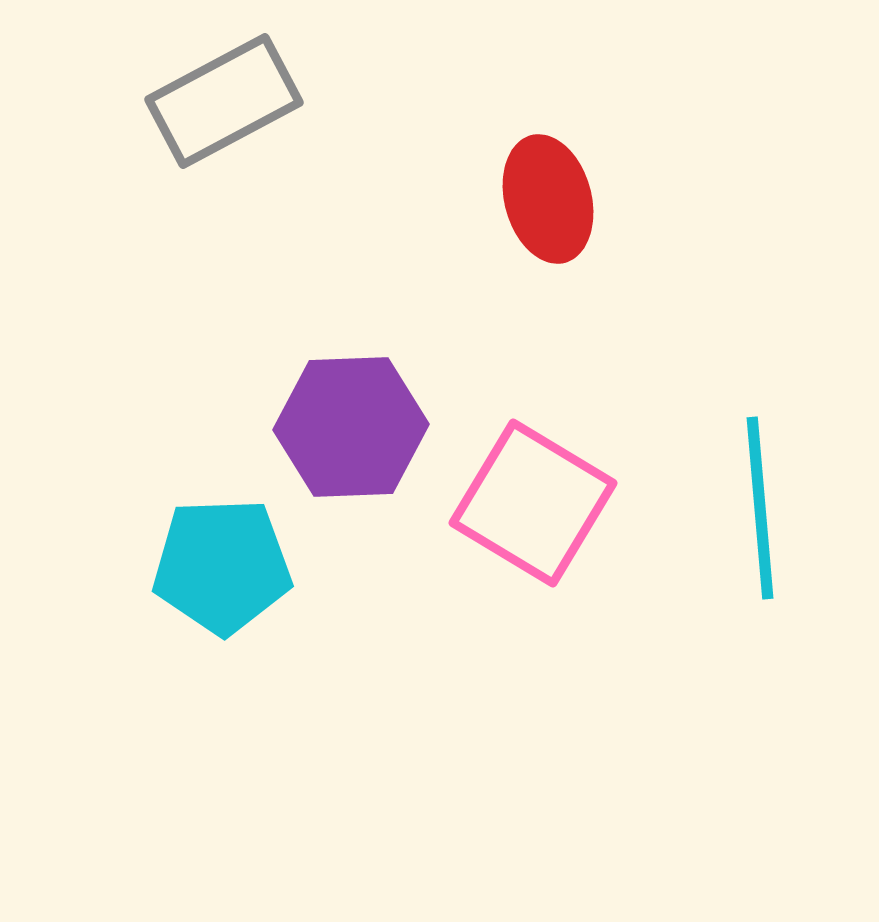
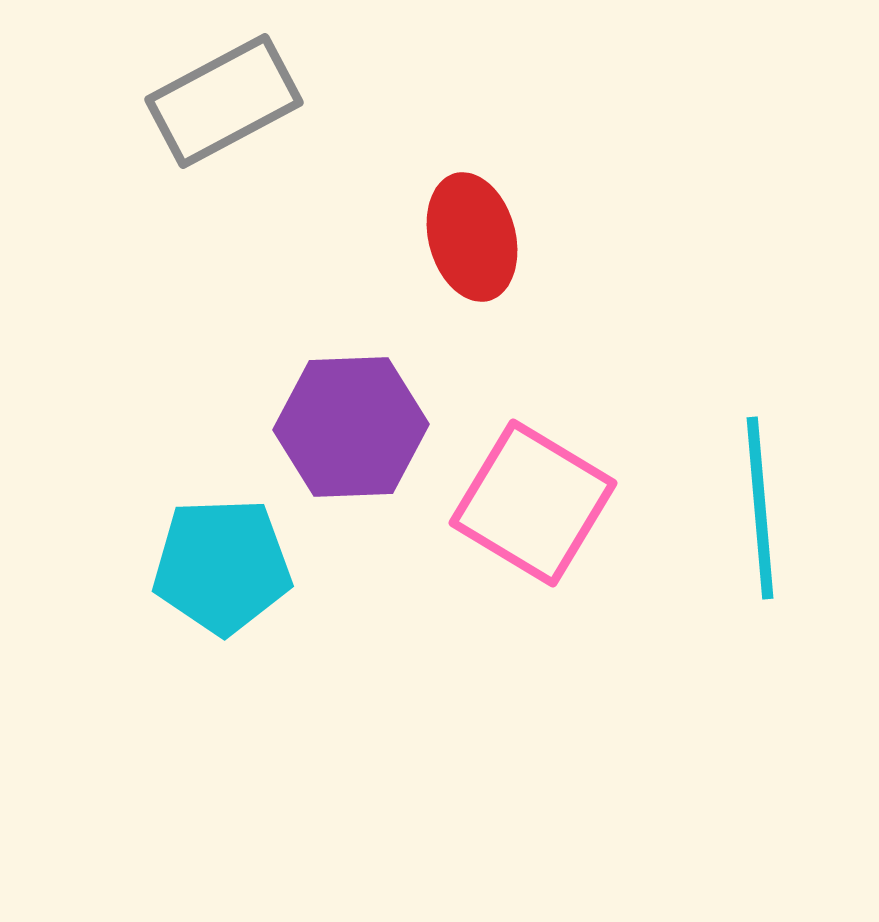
red ellipse: moved 76 px left, 38 px down
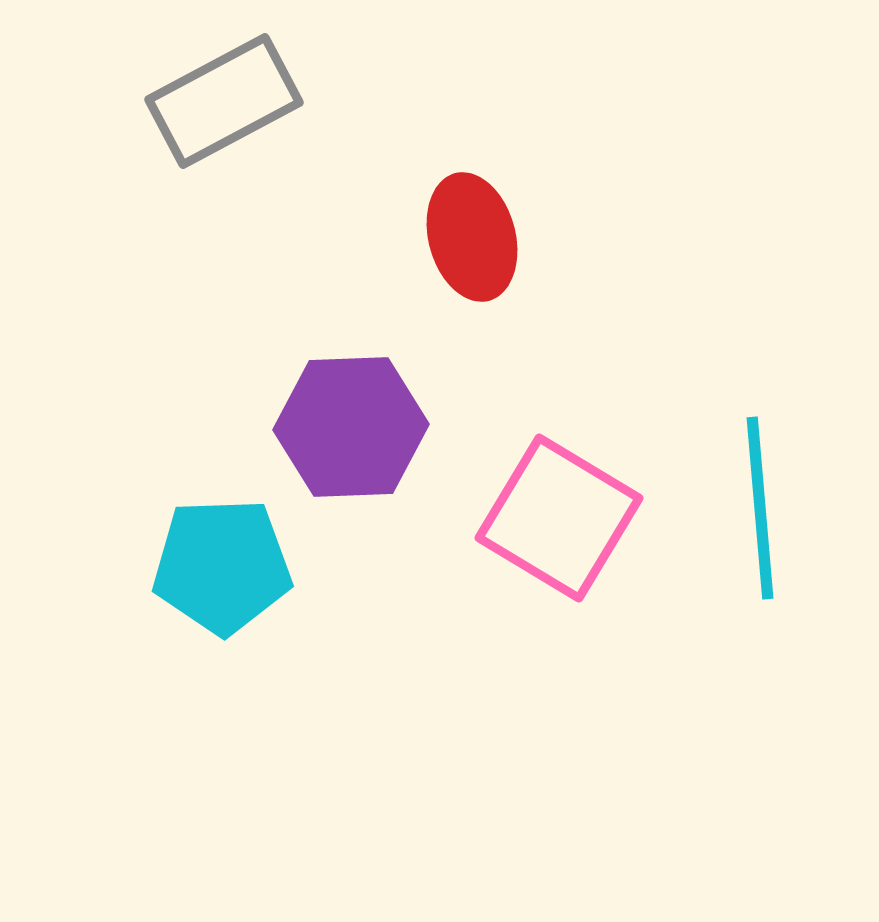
pink square: moved 26 px right, 15 px down
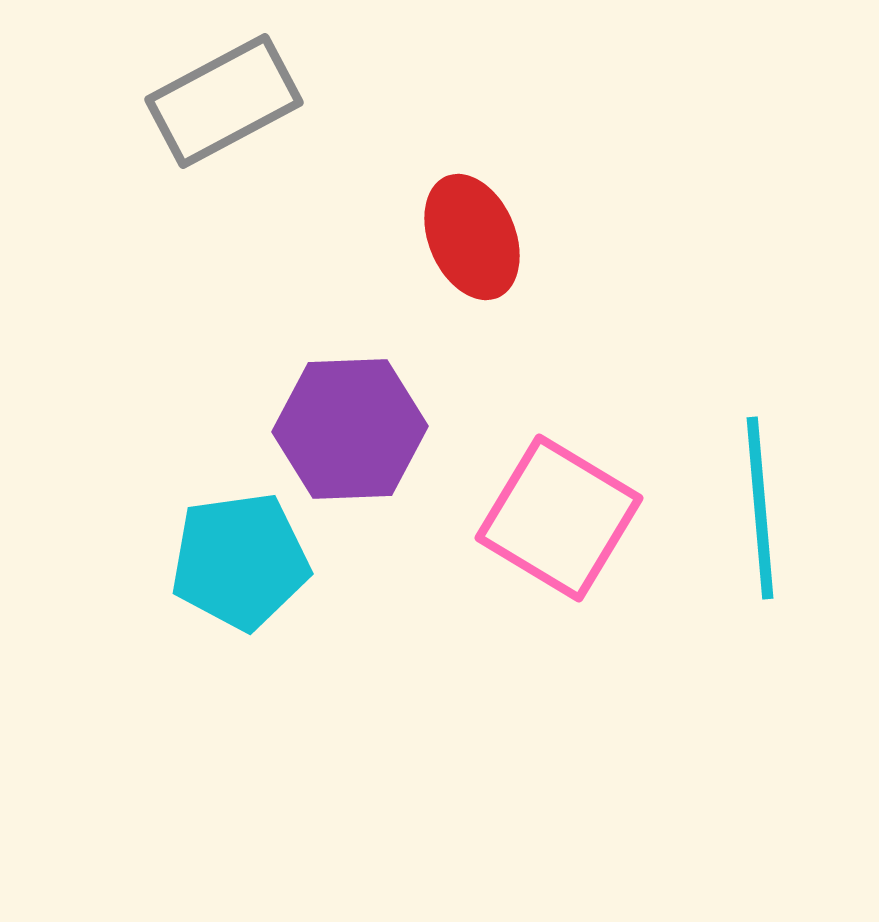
red ellipse: rotated 8 degrees counterclockwise
purple hexagon: moved 1 px left, 2 px down
cyan pentagon: moved 18 px right, 5 px up; rotated 6 degrees counterclockwise
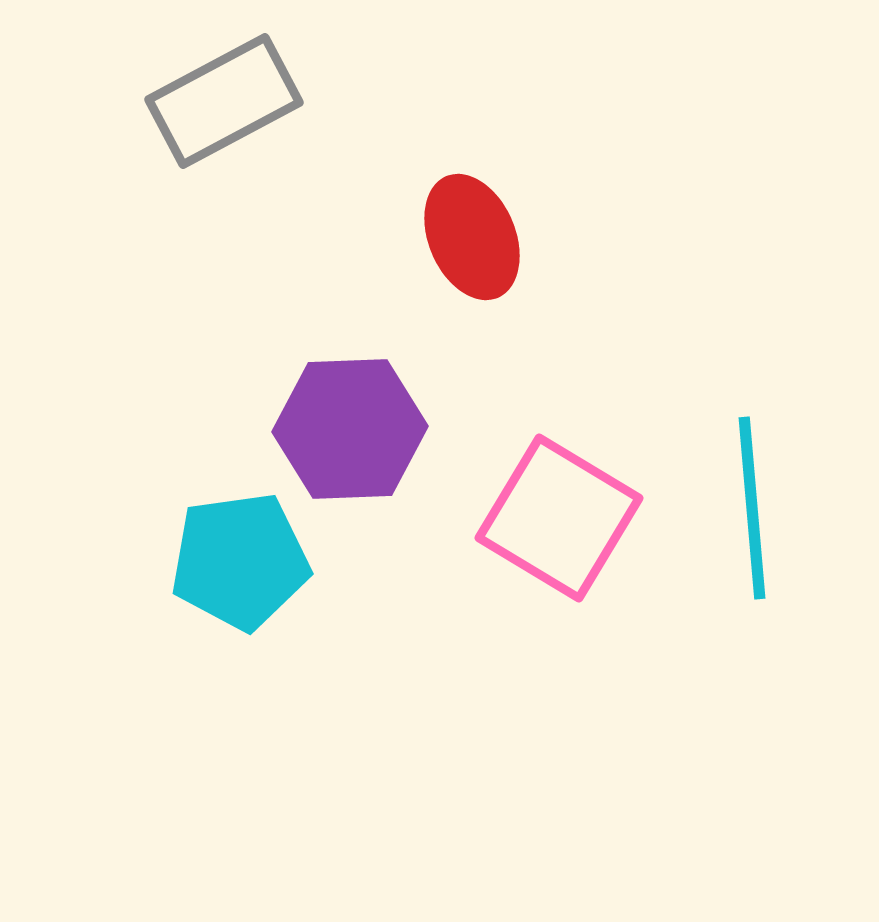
cyan line: moved 8 px left
